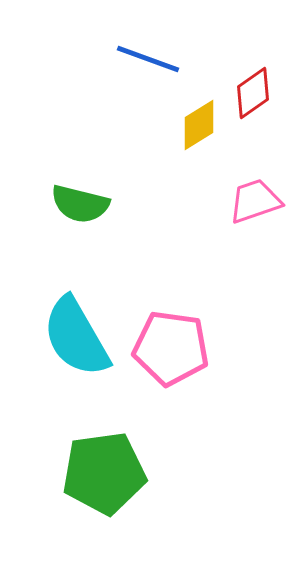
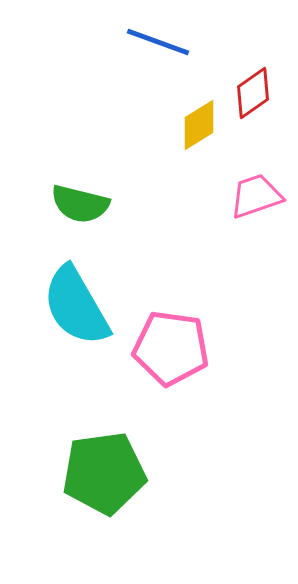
blue line: moved 10 px right, 17 px up
pink trapezoid: moved 1 px right, 5 px up
cyan semicircle: moved 31 px up
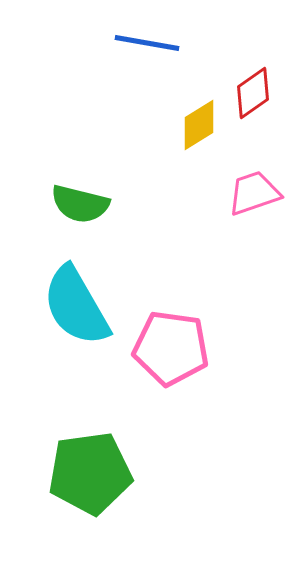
blue line: moved 11 px left, 1 px down; rotated 10 degrees counterclockwise
pink trapezoid: moved 2 px left, 3 px up
green pentagon: moved 14 px left
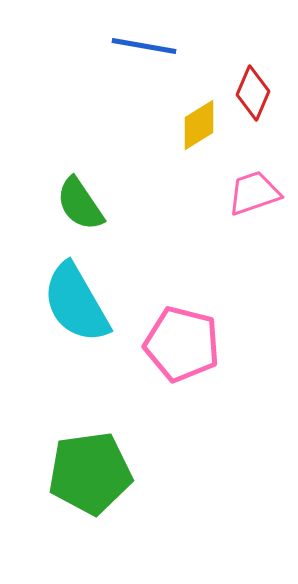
blue line: moved 3 px left, 3 px down
red diamond: rotated 32 degrees counterclockwise
green semicircle: rotated 42 degrees clockwise
cyan semicircle: moved 3 px up
pink pentagon: moved 11 px right, 4 px up; rotated 6 degrees clockwise
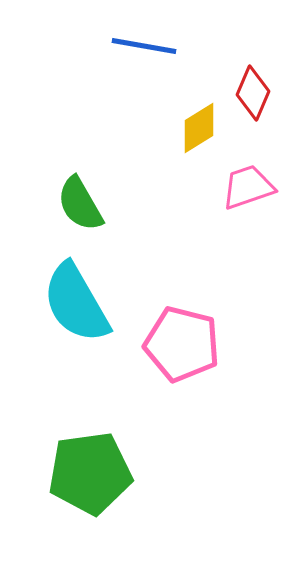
yellow diamond: moved 3 px down
pink trapezoid: moved 6 px left, 6 px up
green semicircle: rotated 4 degrees clockwise
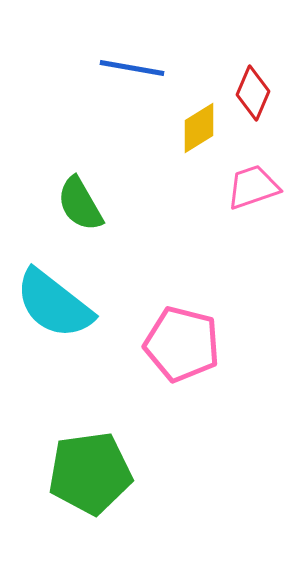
blue line: moved 12 px left, 22 px down
pink trapezoid: moved 5 px right
cyan semicircle: moved 22 px left, 1 px down; rotated 22 degrees counterclockwise
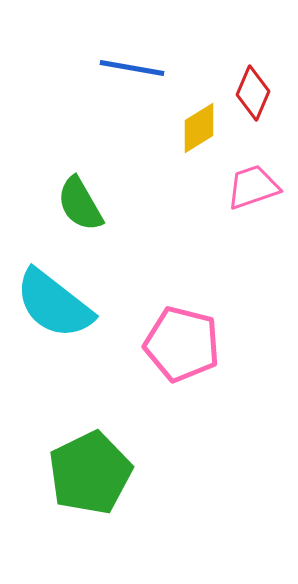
green pentagon: rotated 18 degrees counterclockwise
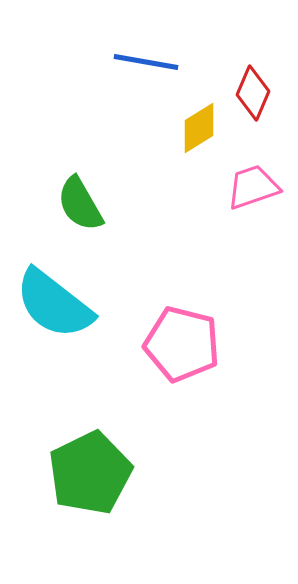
blue line: moved 14 px right, 6 px up
